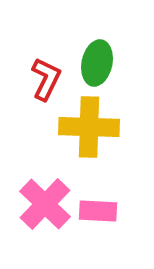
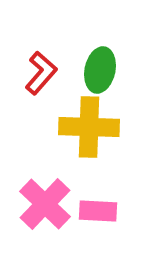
green ellipse: moved 3 px right, 7 px down
red L-shape: moved 5 px left, 6 px up; rotated 15 degrees clockwise
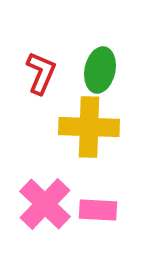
red L-shape: rotated 18 degrees counterclockwise
pink rectangle: moved 1 px up
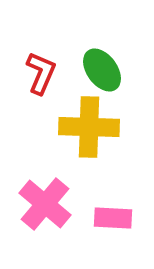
green ellipse: moved 2 px right; rotated 48 degrees counterclockwise
pink cross: rotated 4 degrees counterclockwise
pink rectangle: moved 15 px right, 8 px down
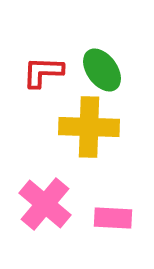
red L-shape: moved 2 px right, 1 px up; rotated 111 degrees counterclockwise
